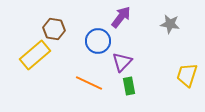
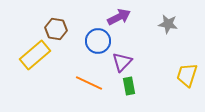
purple arrow: moved 2 px left; rotated 25 degrees clockwise
gray star: moved 2 px left
brown hexagon: moved 2 px right
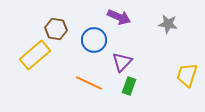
purple arrow: rotated 50 degrees clockwise
blue circle: moved 4 px left, 1 px up
green rectangle: rotated 30 degrees clockwise
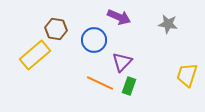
orange line: moved 11 px right
